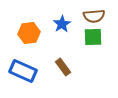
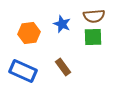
blue star: rotated 18 degrees counterclockwise
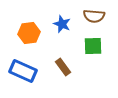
brown semicircle: rotated 10 degrees clockwise
green square: moved 9 px down
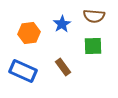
blue star: rotated 18 degrees clockwise
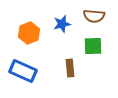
blue star: rotated 18 degrees clockwise
orange hexagon: rotated 15 degrees counterclockwise
brown rectangle: moved 7 px right, 1 px down; rotated 30 degrees clockwise
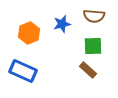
brown rectangle: moved 18 px right, 2 px down; rotated 42 degrees counterclockwise
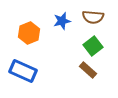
brown semicircle: moved 1 px left, 1 px down
blue star: moved 3 px up
green square: rotated 36 degrees counterclockwise
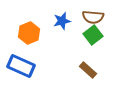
green square: moved 11 px up
blue rectangle: moved 2 px left, 5 px up
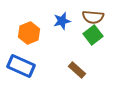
brown rectangle: moved 11 px left
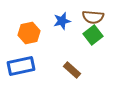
orange hexagon: rotated 10 degrees clockwise
blue rectangle: rotated 36 degrees counterclockwise
brown rectangle: moved 5 px left
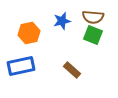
green square: rotated 30 degrees counterclockwise
